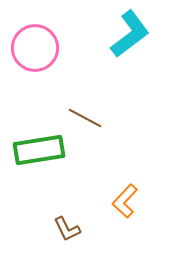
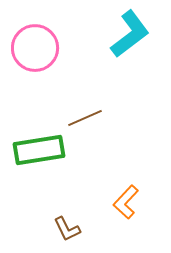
brown line: rotated 52 degrees counterclockwise
orange L-shape: moved 1 px right, 1 px down
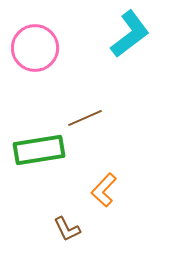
orange L-shape: moved 22 px left, 12 px up
